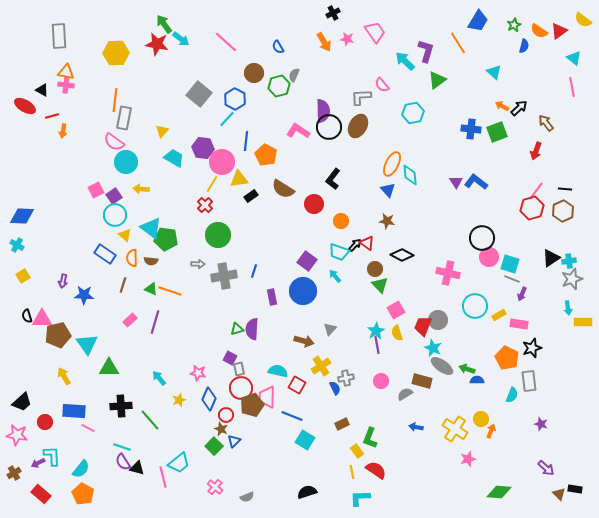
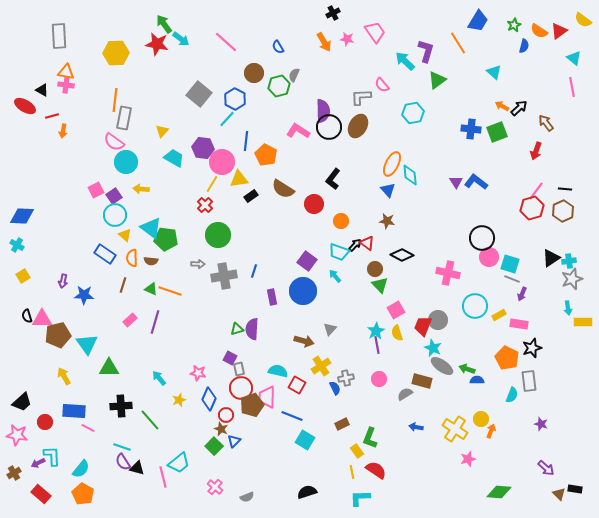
pink circle at (381, 381): moved 2 px left, 2 px up
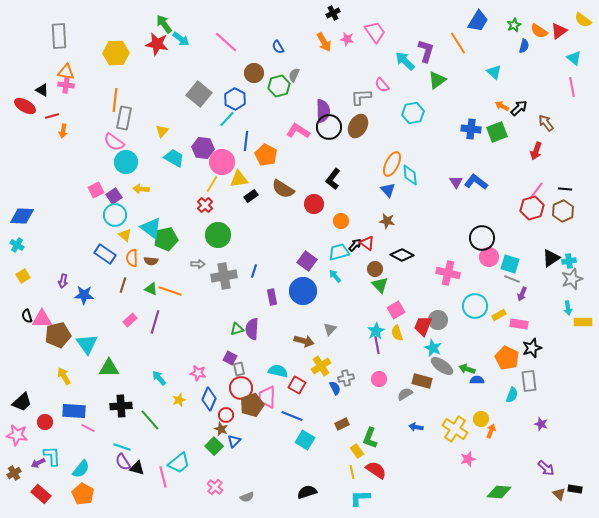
green pentagon at (166, 239): rotated 20 degrees counterclockwise
cyan trapezoid at (339, 252): rotated 145 degrees clockwise
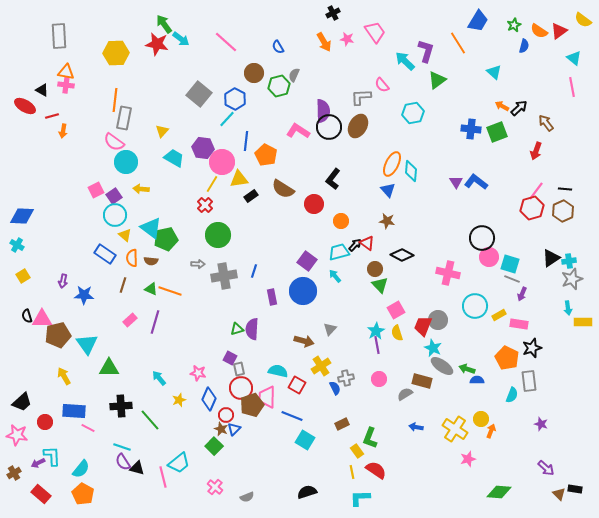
cyan diamond at (410, 175): moved 1 px right, 4 px up; rotated 10 degrees clockwise
blue triangle at (234, 441): moved 12 px up
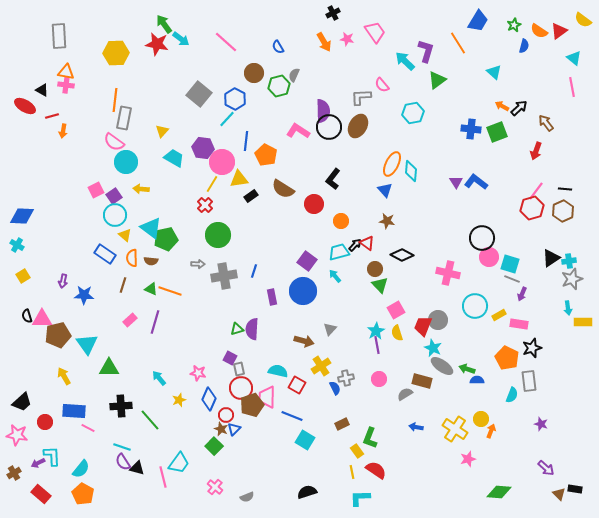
blue triangle at (388, 190): moved 3 px left
cyan trapezoid at (179, 463): rotated 15 degrees counterclockwise
